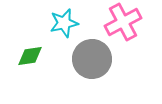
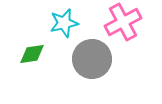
green diamond: moved 2 px right, 2 px up
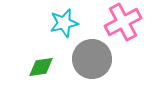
green diamond: moved 9 px right, 13 px down
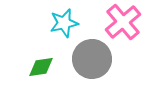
pink cross: rotated 12 degrees counterclockwise
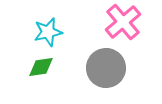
cyan star: moved 16 px left, 9 px down
gray circle: moved 14 px right, 9 px down
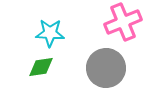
pink cross: rotated 18 degrees clockwise
cyan star: moved 2 px right, 1 px down; rotated 16 degrees clockwise
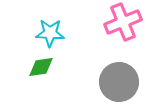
gray circle: moved 13 px right, 14 px down
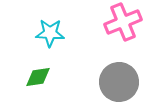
green diamond: moved 3 px left, 10 px down
